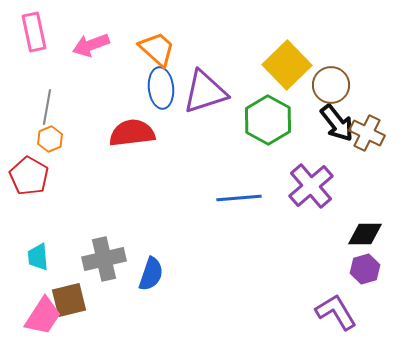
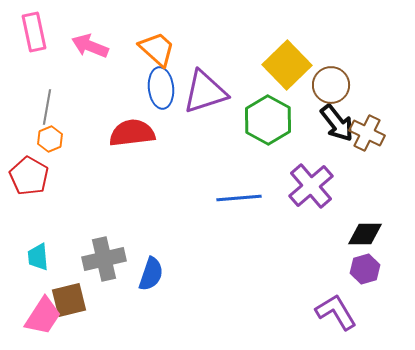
pink arrow: moved 1 px left, 1 px down; rotated 42 degrees clockwise
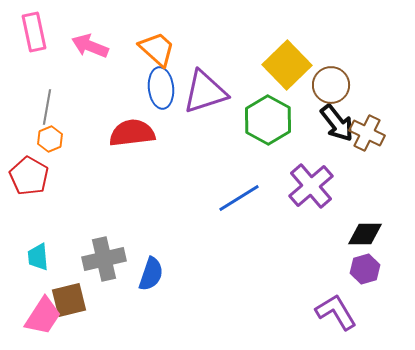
blue line: rotated 27 degrees counterclockwise
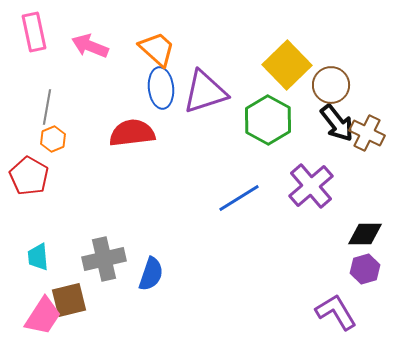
orange hexagon: moved 3 px right
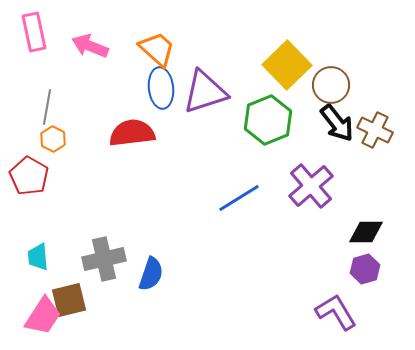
green hexagon: rotated 9 degrees clockwise
brown cross: moved 8 px right, 3 px up
orange hexagon: rotated 10 degrees counterclockwise
black diamond: moved 1 px right, 2 px up
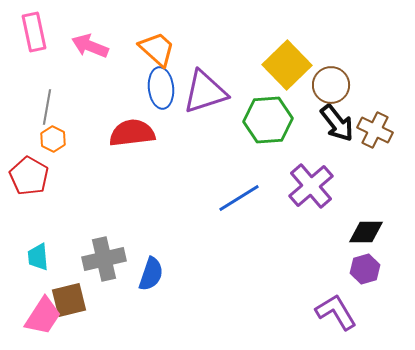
green hexagon: rotated 18 degrees clockwise
